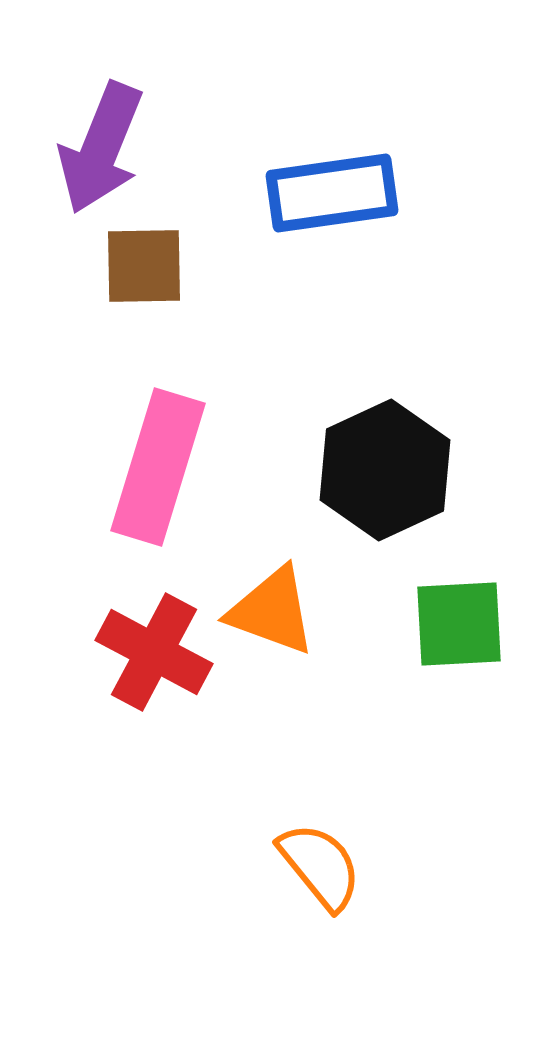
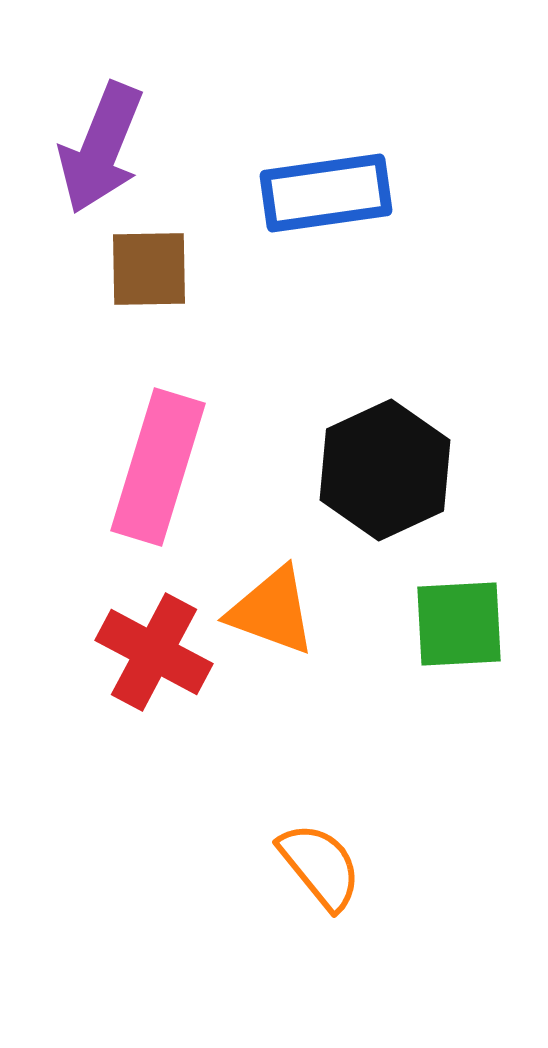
blue rectangle: moved 6 px left
brown square: moved 5 px right, 3 px down
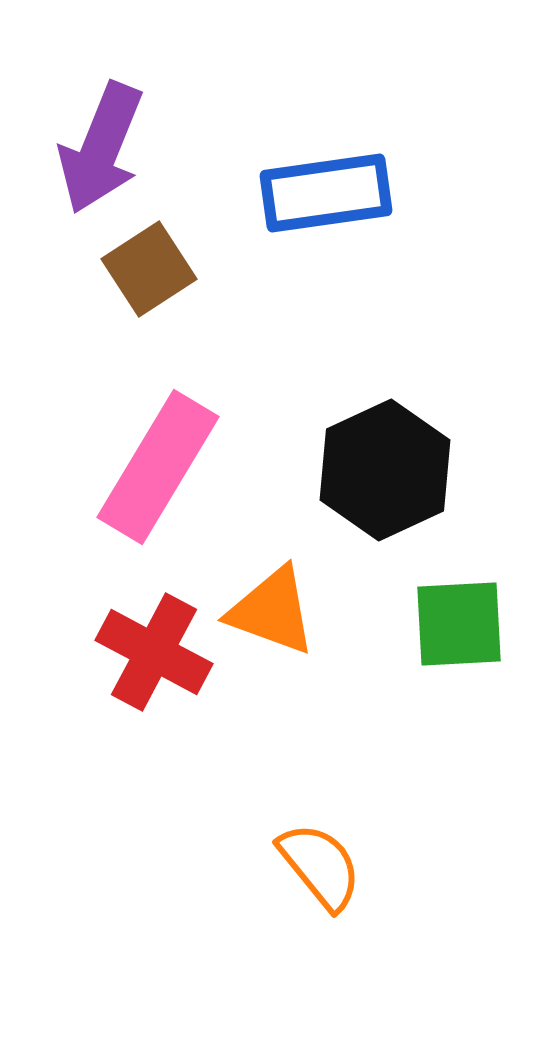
brown square: rotated 32 degrees counterclockwise
pink rectangle: rotated 14 degrees clockwise
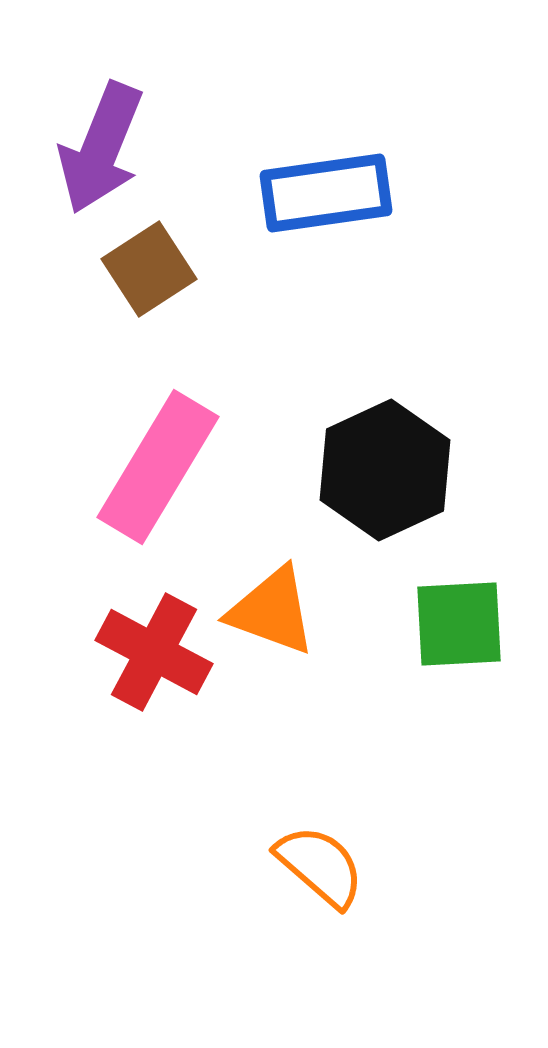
orange semicircle: rotated 10 degrees counterclockwise
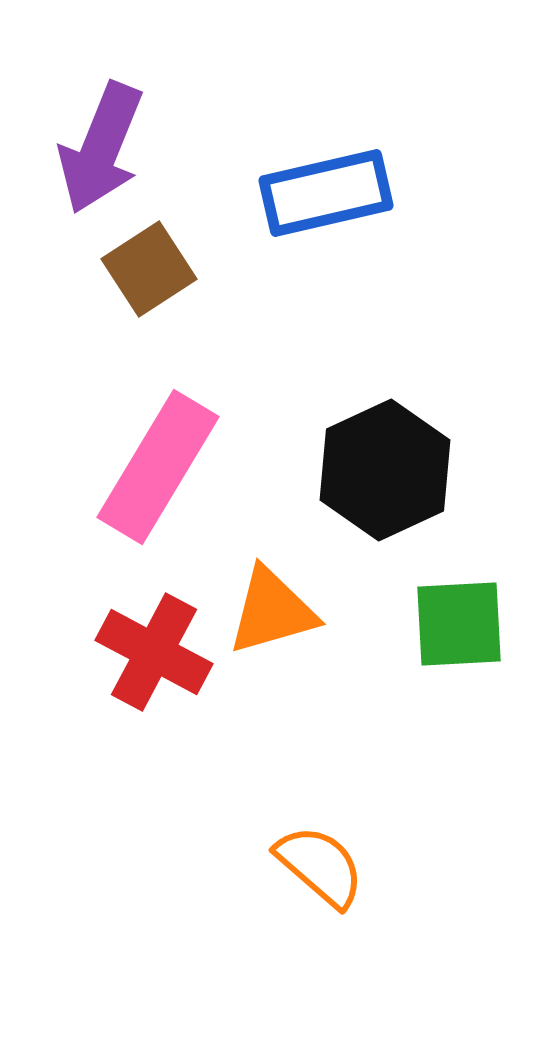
blue rectangle: rotated 5 degrees counterclockwise
orange triangle: rotated 36 degrees counterclockwise
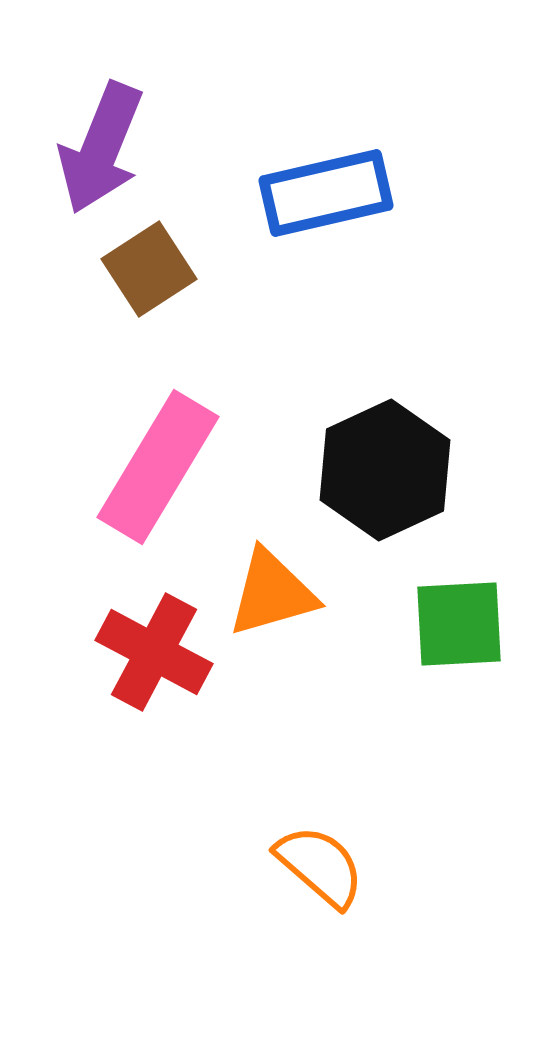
orange triangle: moved 18 px up
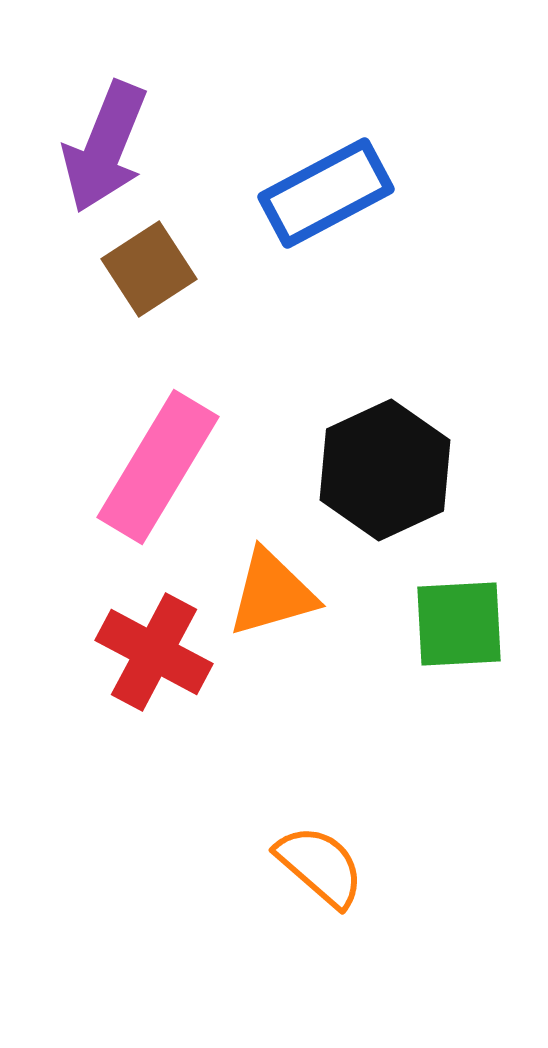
purple arrow: moved 4 px right, 1 px up
blue rectangle: rotated 15 degrees counterclockwise
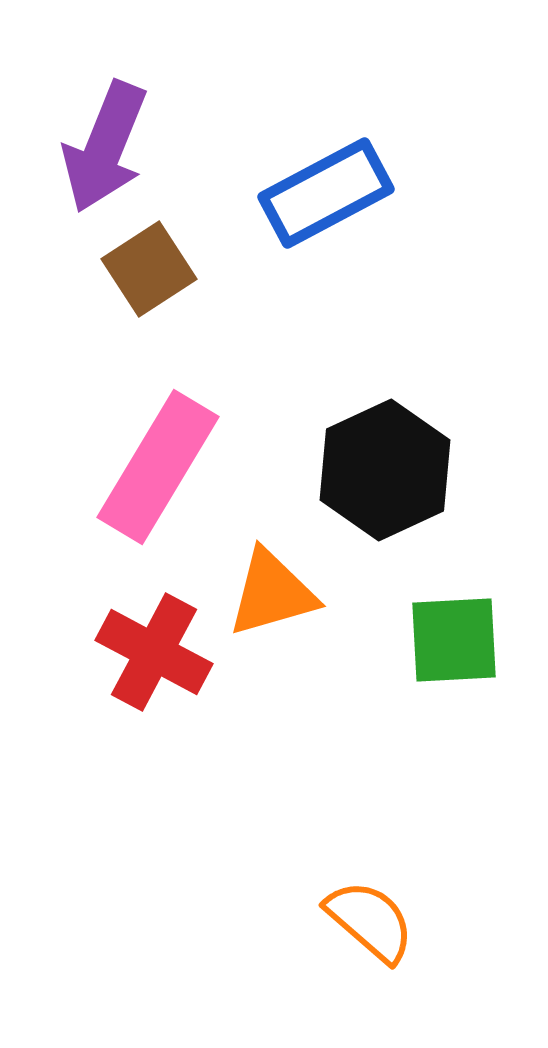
green square: moved 5 px left, 16 px down
orange semicircle: moved 50 px right, 55 px down
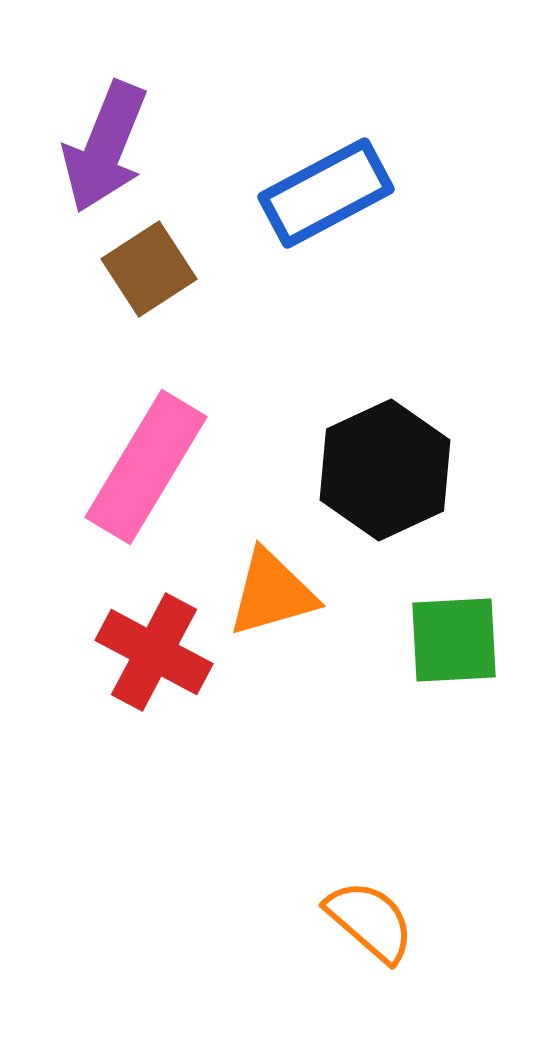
pink rectangle: moved 12 px left
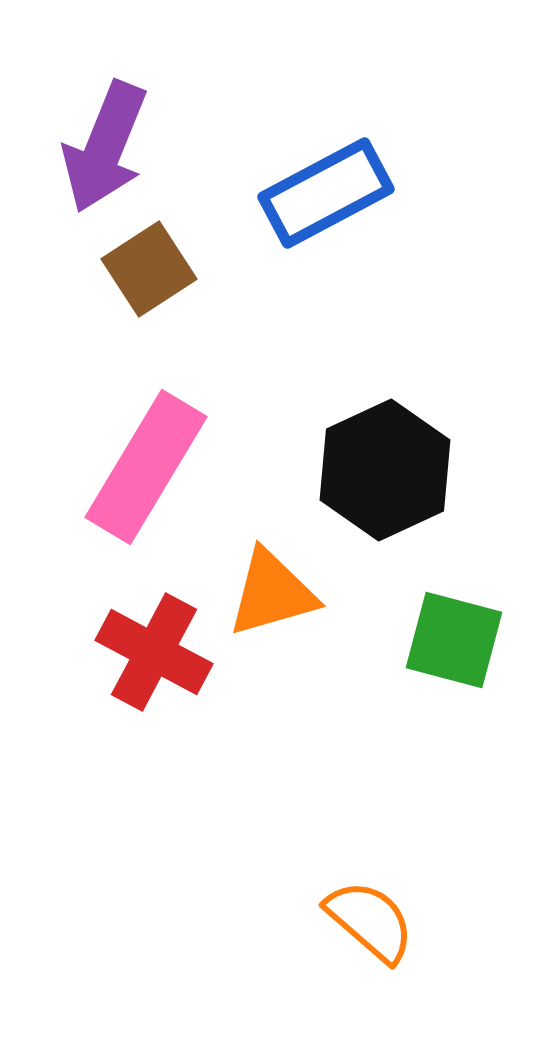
green square: rotated 18 degrees clockwise
